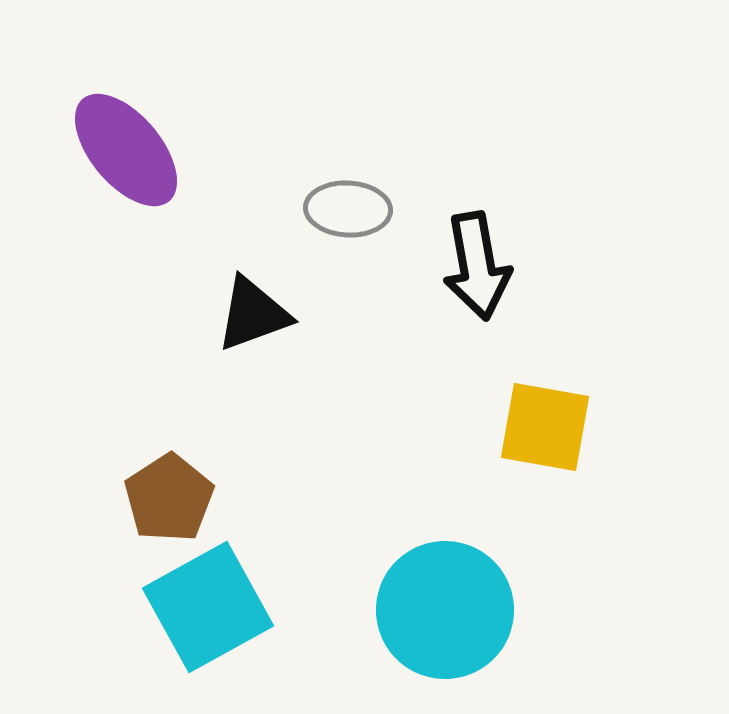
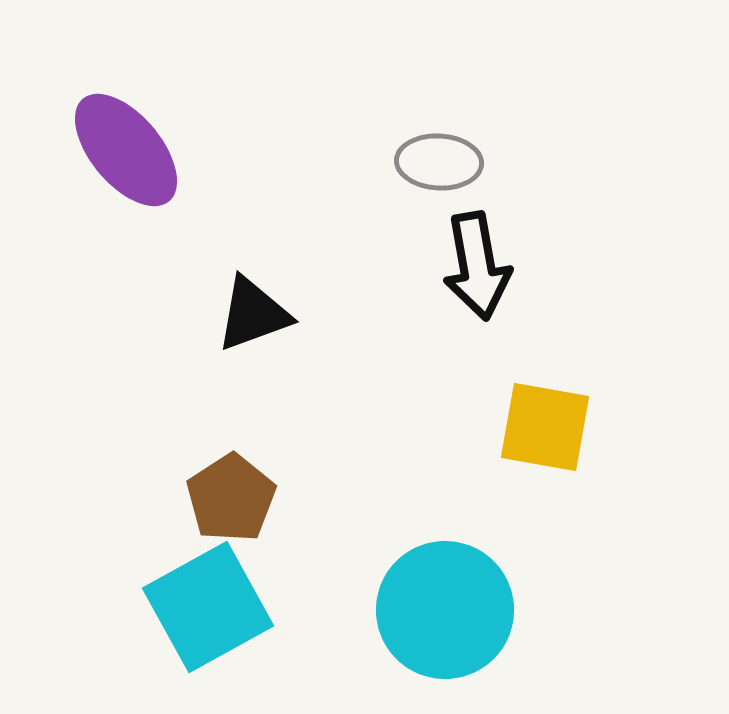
gray ellipse: moved 91 px right, 47 px up
brown pentagon: moved 62 px right
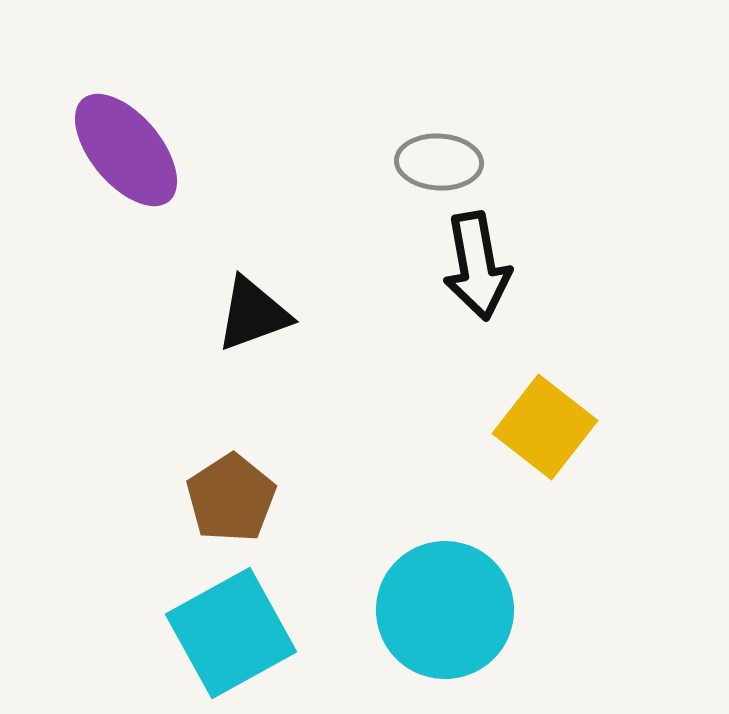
yellow square: rotated 28 degrees clockwise
cyan square: moved 23 px right, 26 px down
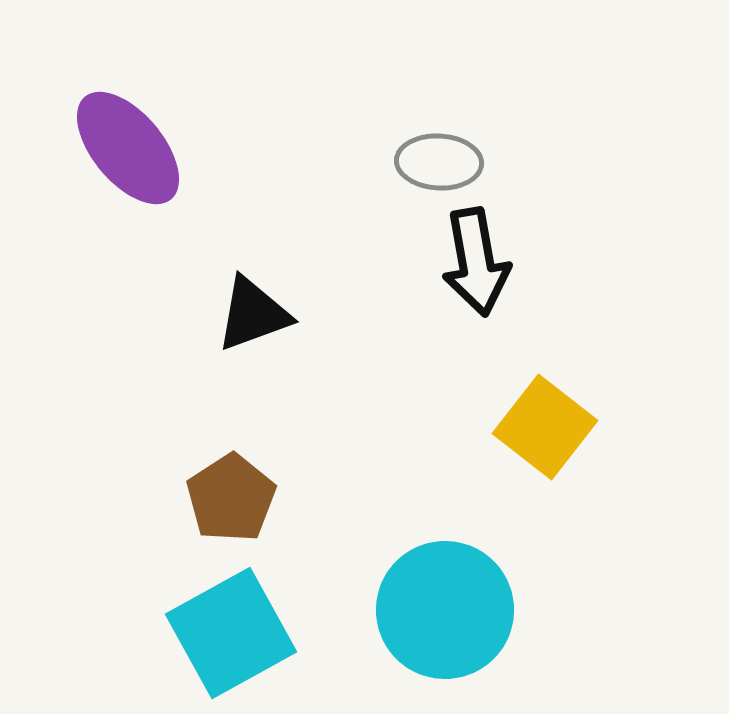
purple ellipse: moved 2 px right, 2 px up
black arrow: moved 1 px left, 4 px up
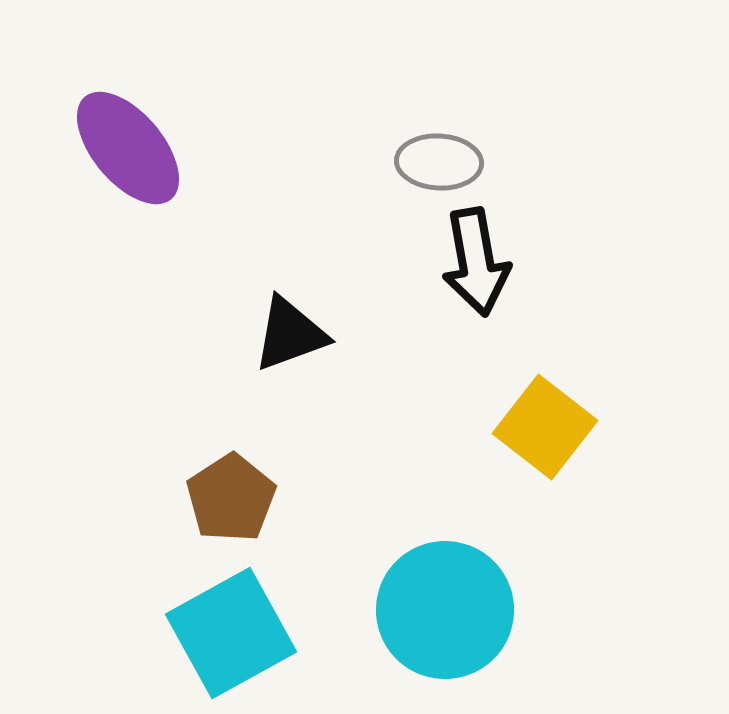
black triangle: moved 37 px right, 20 px down
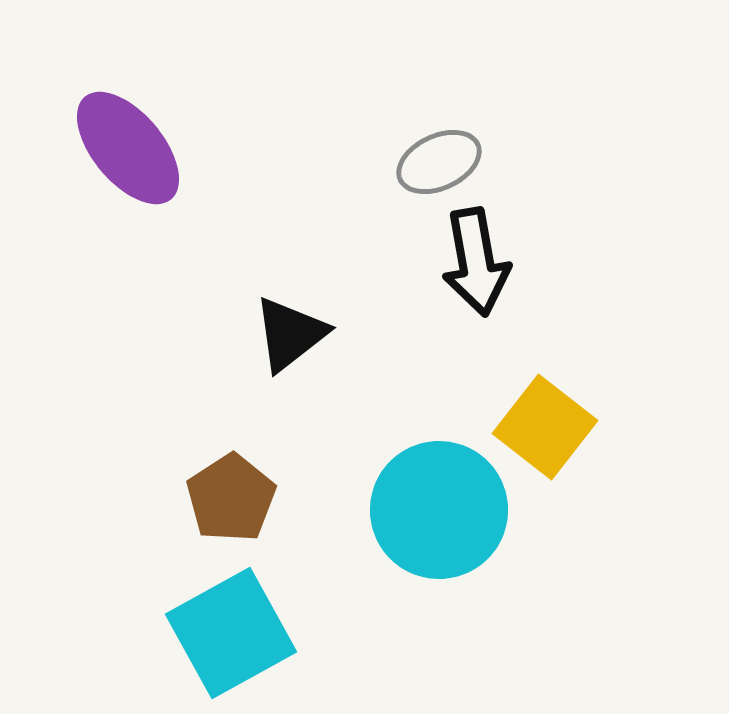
gray ellipse: rotated 28 degrees counterclockwise
black triangle: rotated 18 degrees counterclockwise
cyan circle: moved 6 px left, 100 px up
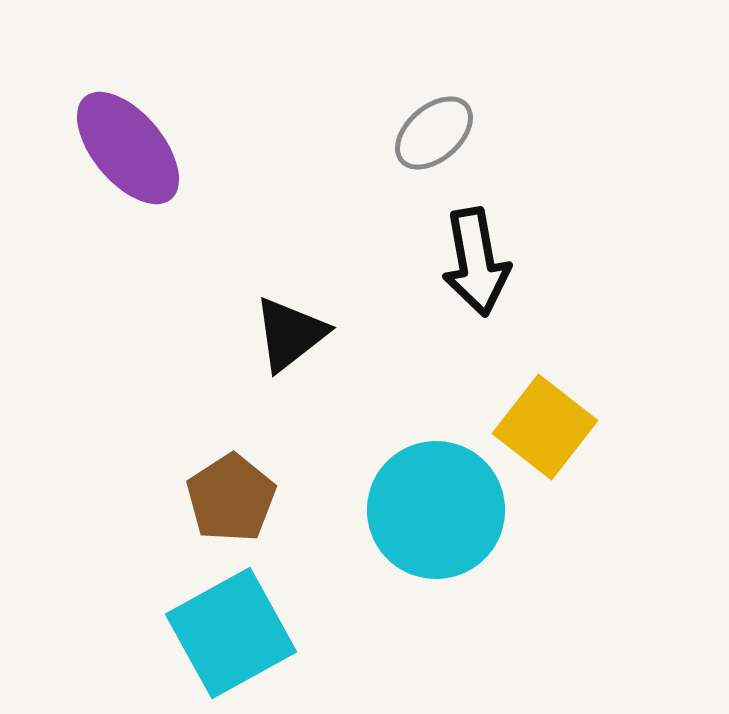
gray ellipse: moved 5 px left, 29 px up; rotated 16 degrees counterclockwise
cyan circle: moved 3 px left
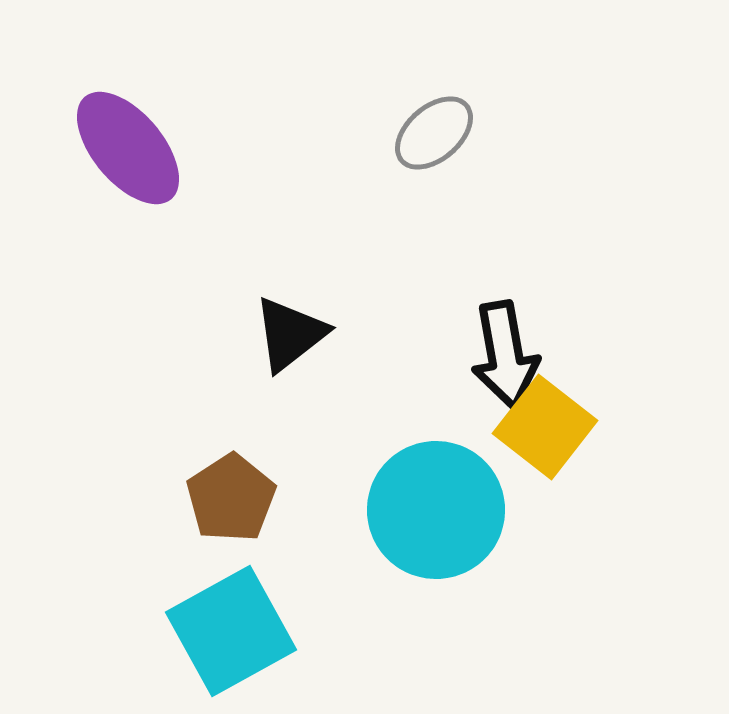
black arrow: moved 29 px right, 93 px down
cyan square: moved 2 px up
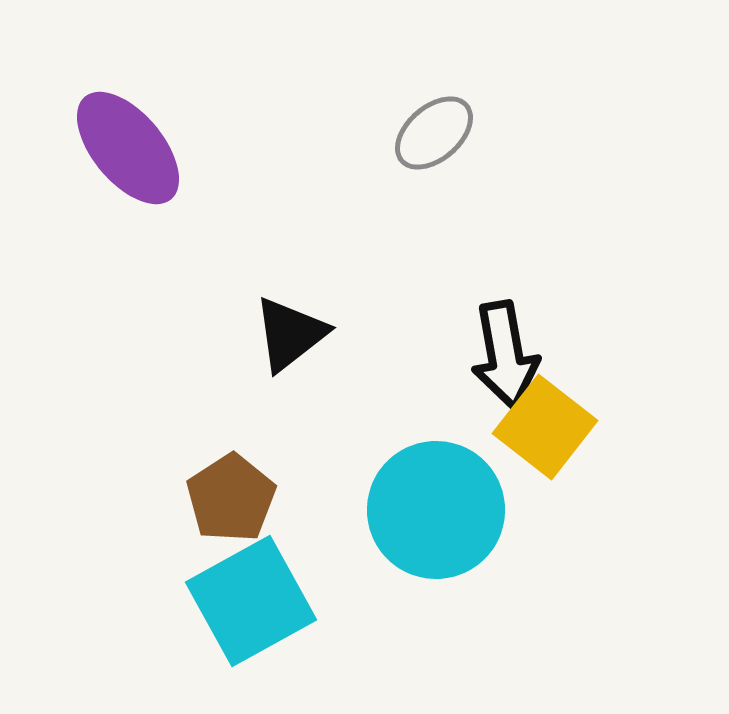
cyan square: moved 20 px right, 30 px up
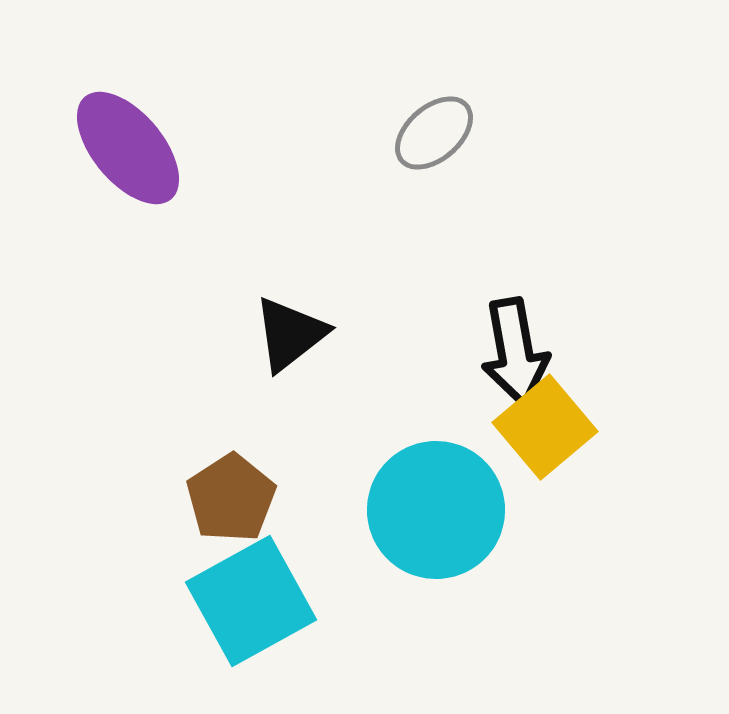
black arrow: moved 10 px right, 3 px up
yellow square: rotated 12 degrees clockwise
